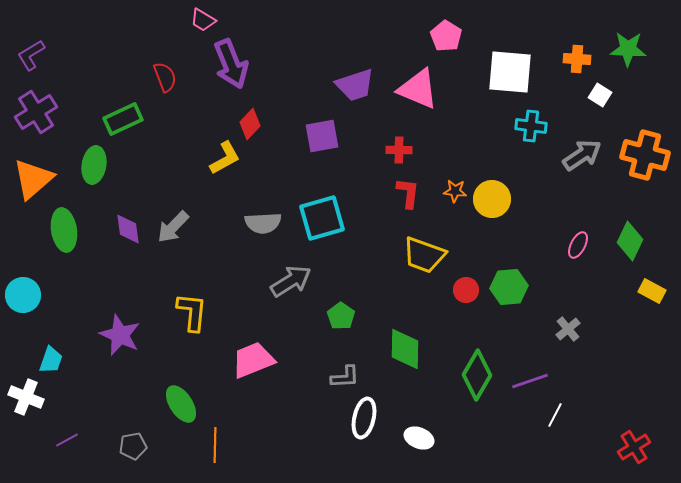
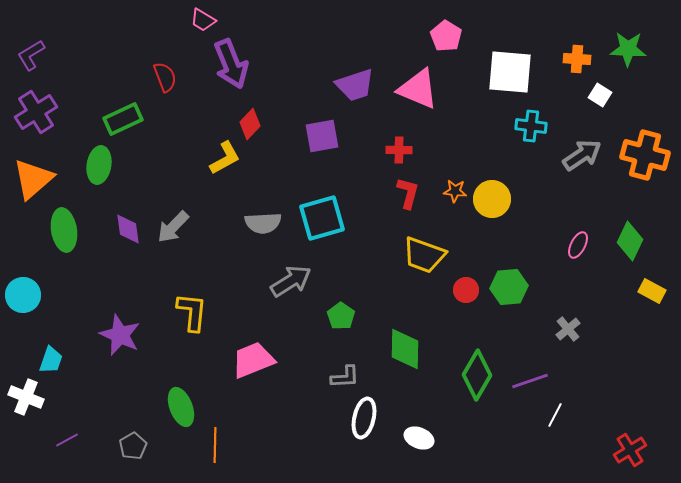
green ellipse at (94, 165): moved 5 px right
red L-shape at (408, 193): rotated 8 degrees clockwise
green ellipse at (181, 404): moved 3 px down; rotated 12 degrees clockwise
gray pentagon at (133, 446): rotated 20 degrees counterclockwise
red cross at (634, 447): moved 4 px left, 3 px down
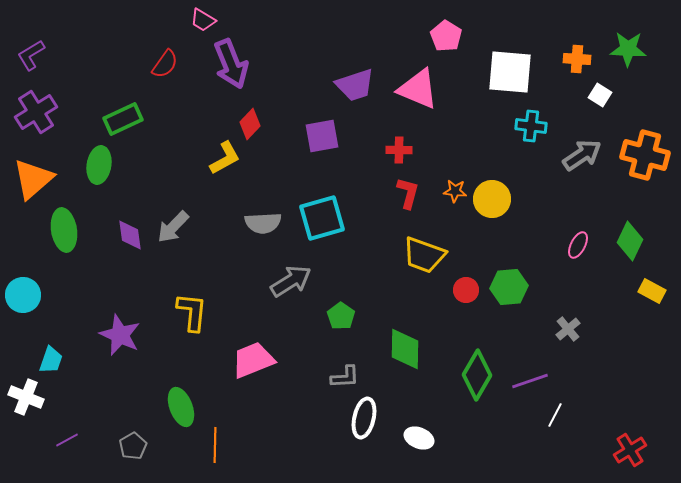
red semicircle at (165, 77): moved 13 px up; rotated 56 degrees clockwise
purple diamond at (128, 229): moved 2 px right, 6 px down
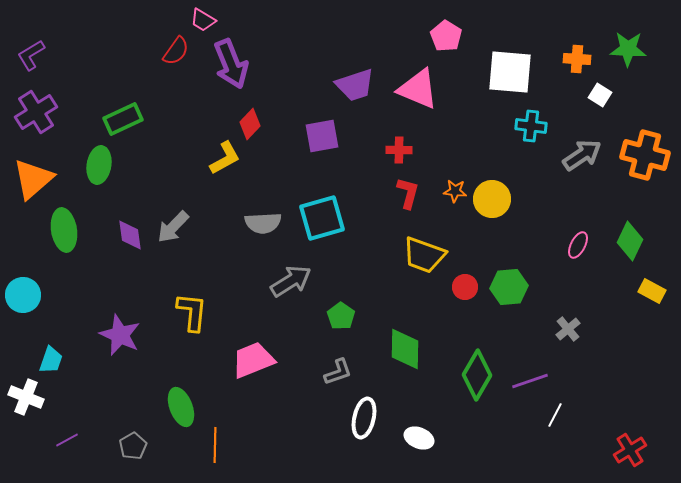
red semicircle at (165, 64): moved 11 px right, 13 px up
red circle at (466, 290): moved 1 px left, 3 px up
gray L-shape at (345, 377): moved 7 px left, 5 px up; rotated 16 degrees counterclockwise
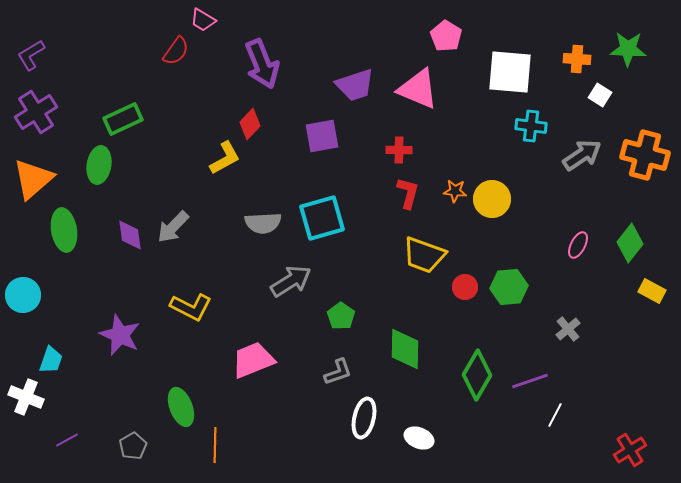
purple arrow at (231, 64): moved 31 px right
green diamond at (630, 241): moved 2 px down; rotated 12 degrees clockwise
yellow L-shape at (192, 312): moved 1 px left, 5 px up; rotated 111 degrees clockwise
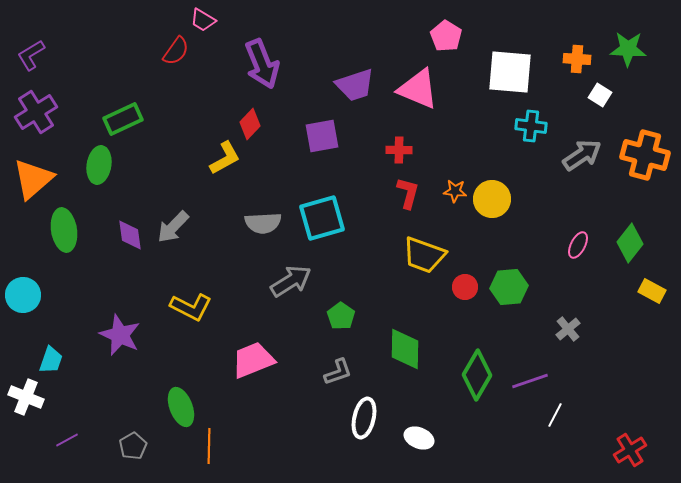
orange line at (215, 445): moved 6 px left, 1 px down
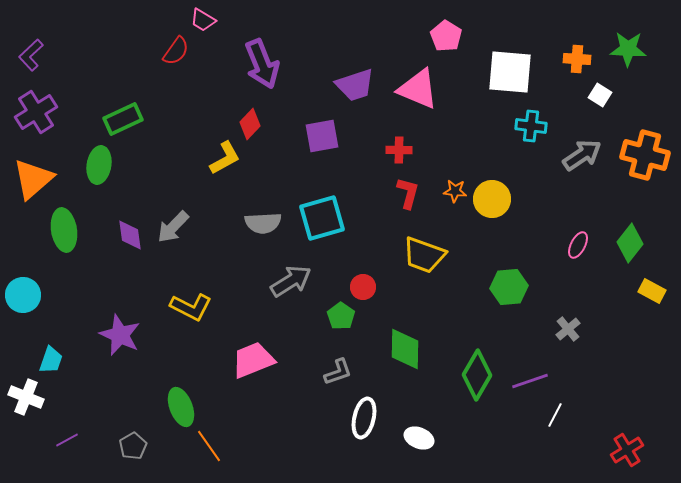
purple L-shape at (31, 55): rotated 12 degrees counterclockwise
red circle at (465, 287): moved 102 px left
orange line at (209, 446): rotated 36 degrees counterclockwise
red cross at (630, 450): moved 3 px left
